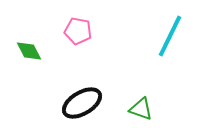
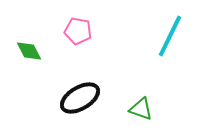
black ellipse: moved 2 px left, 5 px up
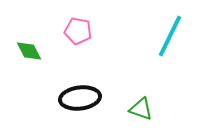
black ellipse: rotated 24 degrees clockwise
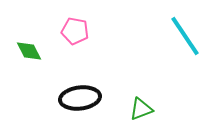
pink pentagon: moved 3 px left
cyan line: moved 15 px right; rotated 60 degrees counterclockwise
green triangle: rotated 40 degrees counterclockwise
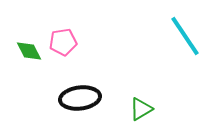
pink pentagon: moved 12 px left, 11 px down; rotated 20 degrees counterclockwise
green triangle: rotated 10 degrees counterclockwise
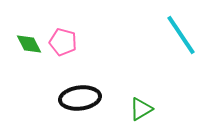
cyan line: moved 4 px left, 1 px up
pink pentagon: rotated 24 degrees clockwise
green diamond: moved 7 px up
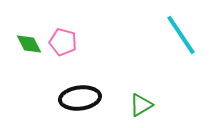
green triangle: moved 4 px up
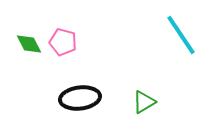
green triangle: moved 3 px right, 3 px up
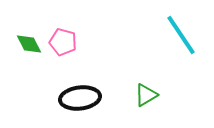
green triangle: moved 2 px right, 7 px up
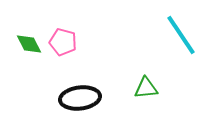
green triangle: moved 7 px up; rotated 25 degrees clockwise
